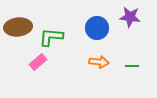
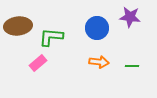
brown ellipse: moved 1 px up
pink rectangle: moved 1 px down
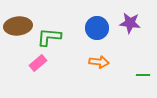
purple star: moved 6 px down
green L-shape: moved 2 px left
green line: moved 11 px right, 9 px down
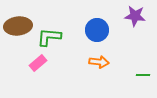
purple star: moved 5 px right, 7 px up
blue circle: moved 2 px down
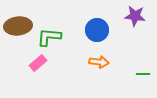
green line: moved 1 px up
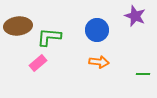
purple star: rotated 15 degrees clockwise
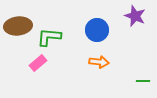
green line: moved 7 px down
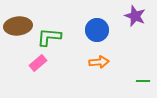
orange arrow: rotated 12 degrees counterclockwise
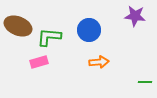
purple star: rotated 15 degrees counterclockwise
brown ellipse: rotated 28 degrees clockwise
blue circle: moved 8 px left
pink rectangle: moved 1 px right, 1 px up; rotated 24 degrees clockwise
green line: moved 2 px right, 1 px down
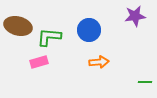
purple star: rotated 15 degrees counterclockwise
brown ellipse: rotated 8 degrees counterclockwise
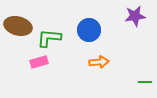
green L-shape: moved 1 px down
